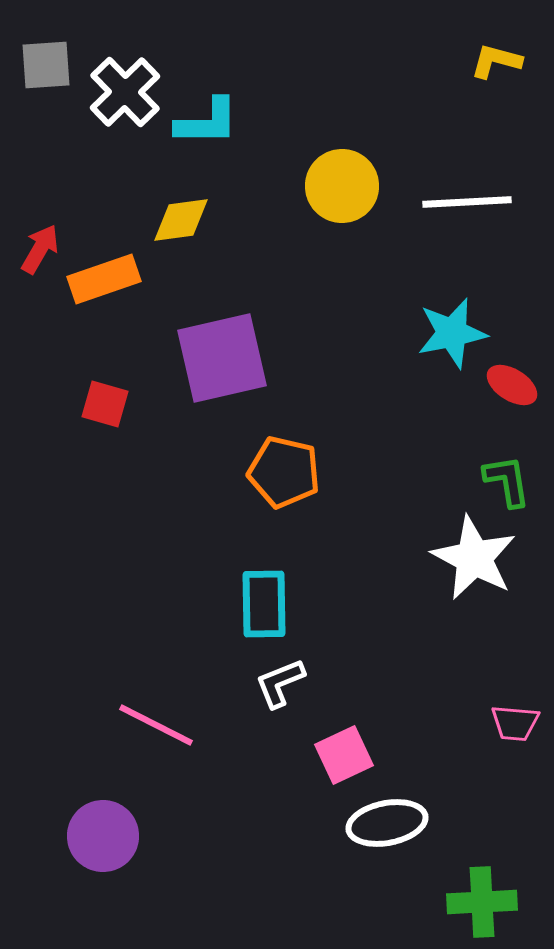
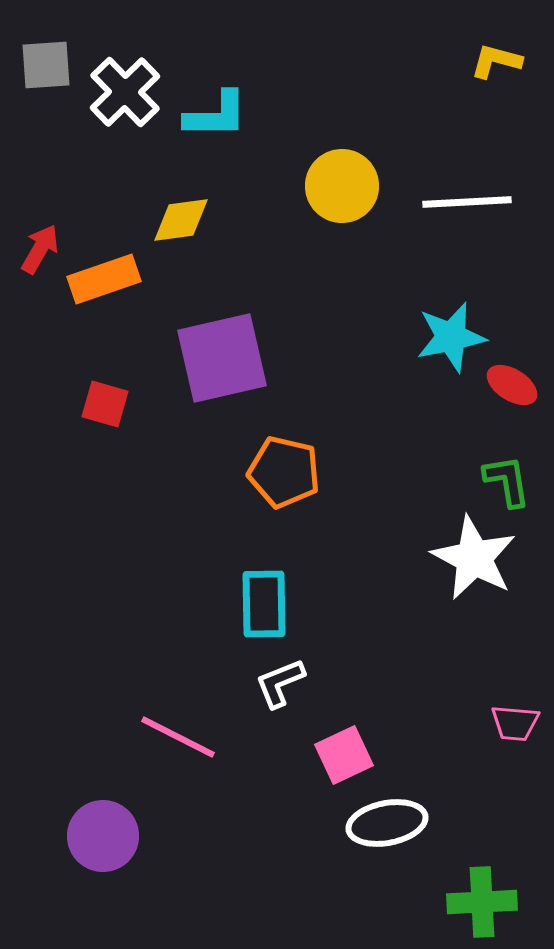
cyan L-shape: moved 9 px right, 7 px up
cyan star: moved 1 px left, 4 px down
pink line: moved 22 px right, 12 px down
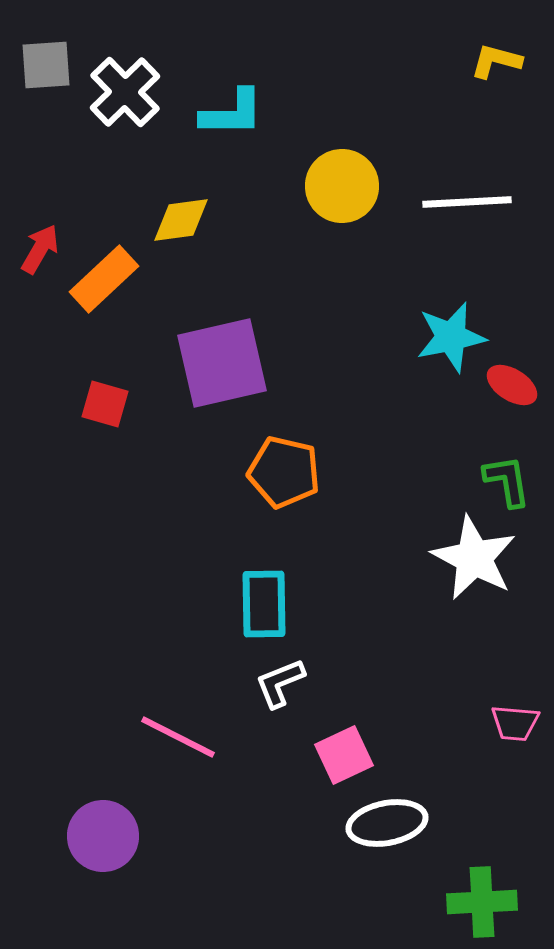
cyan L-shape: moved 16 px right, 2 px up
orange rectangle: rotated 24 degrees counterclockwise
purple square: moved 5 px down
